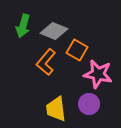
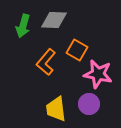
gray diamond: moved 11 px up; rotated 20 degrees counterclockwise
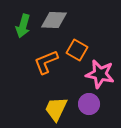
orange L-shape: rotated 28 degrees clockwise
pink star: moved 2 px right
yellow trapezoid: rotated 32 degrees clockwise
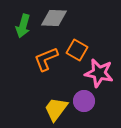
gray diamond: moved 2 px up
orange L-shape: moved 3 px up
pink star: moved 1 px left, 1 px up
purple circle: moved 5 px left, 3 px up
yellow trapezoid: rotated 12 degrees clockwise
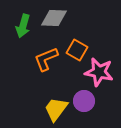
pink star: moved 1 px up
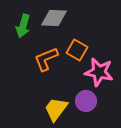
purple circle: moved 2 px right
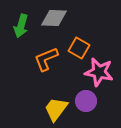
green arrow: moved 2 px left
orange square: moved 2 px right, 2 px up
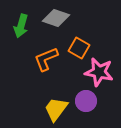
gray diamond: moved 2 px right; rotated 16 degrees clockwise
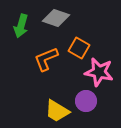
yellow trapezoid: moved 1 px right, 2 px down; rotated 96 degrees counterclockwise
